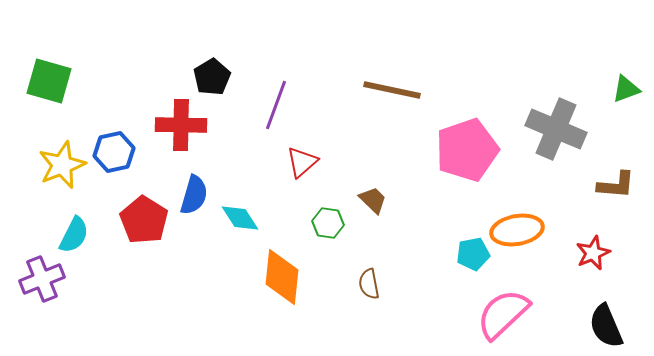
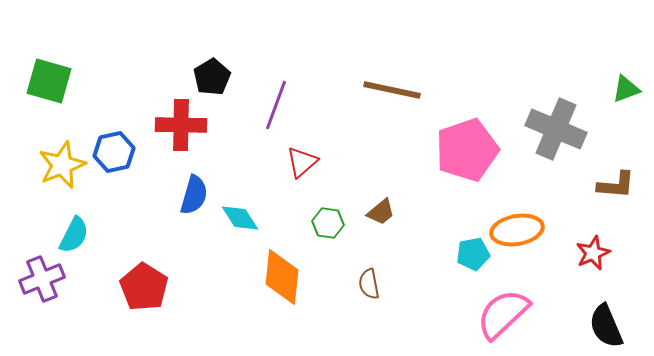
brown trapezoid: moved 8 px right, 12 px down; rotated 96 degrees clockwise
red pentagon: moved 67 px down
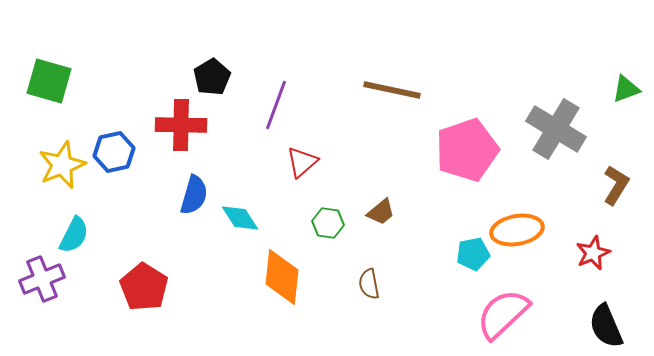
gray cross: rotated 8 degrees clockwise
brown L-shape: rotated 63 degrees counterclockwise
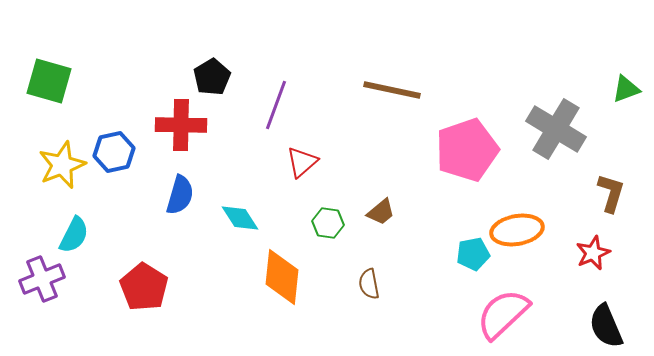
brown L-shape: moved 5 px left, 8 px down; rotated 15 degrees counterclockwise
blue semicircle: moved 14 px left
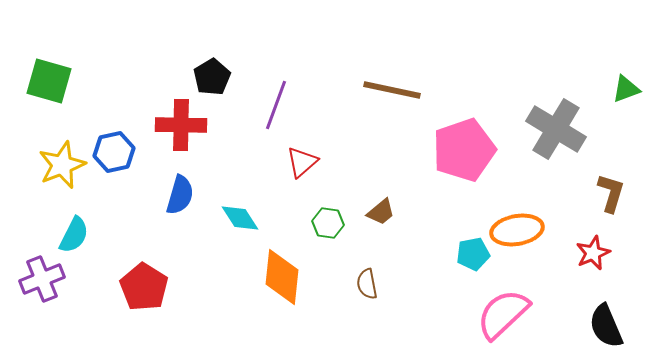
pink pentagon: moved 3 px left
brown semicircle: moved 2 px left
